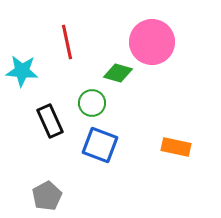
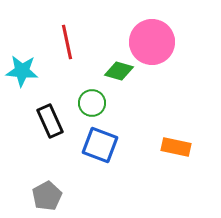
green diamond: moved 1 px right, 2 px up
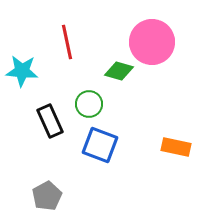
green circle: moved 3 px left, 1 px down
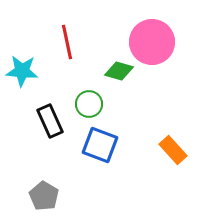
orange rectangle: moved 3 px left, 3 px down; rotated 36 degrees clockwise
gray pentagon: moved 3 px left; rotated 12 degrees counterclockwise
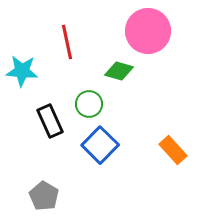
pink circle: moved 4 px left, 11 px up
blue square: rotated 24 degrees clockwise
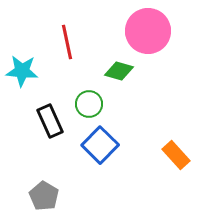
orange rectangle: moved 3 px right, 5 px down
